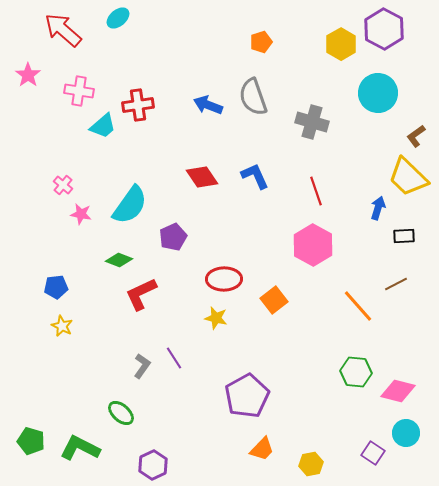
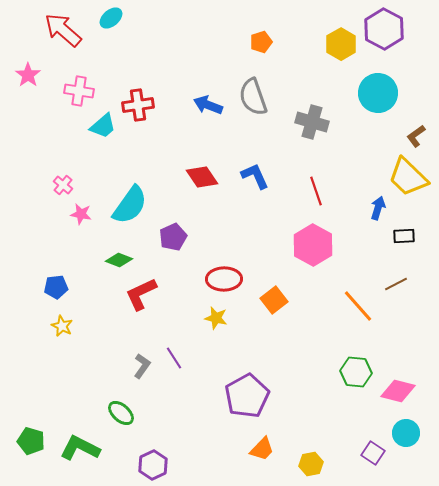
cyan ellipse at (118, 18): moved 7 px left
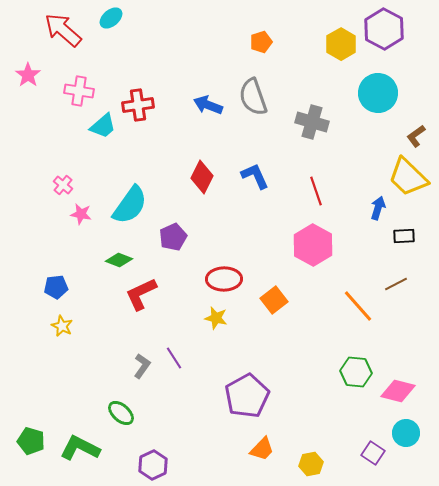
red diamond at (202, 177): rotated 60 degrees clockwise
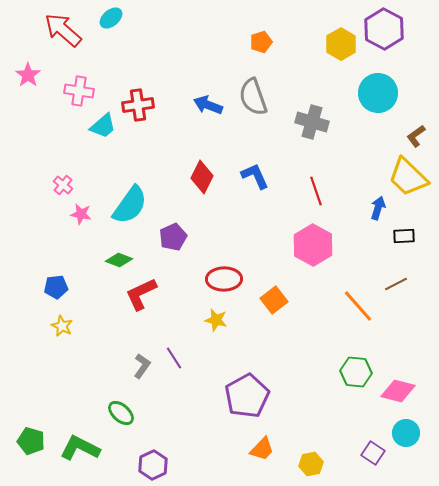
yellow star at (216, 318): moved 2 px down
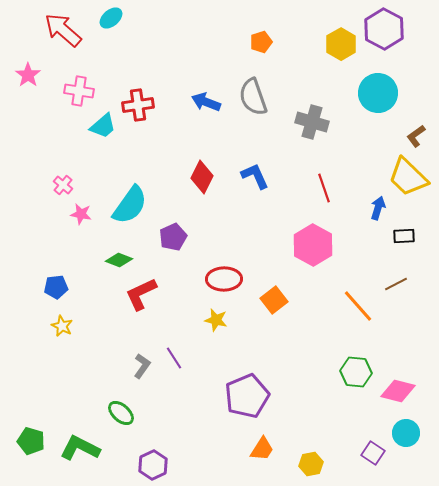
blue arrow at (208, 105): moved 2 px left, 3 px up
red line at (316, 191): moved 8 px right, 3 px up
purple pentagon at (247, 396): rotated 6 degrees clockwise
orange trapezoid at (262, 449): rotated 12 degrees counterclockwise
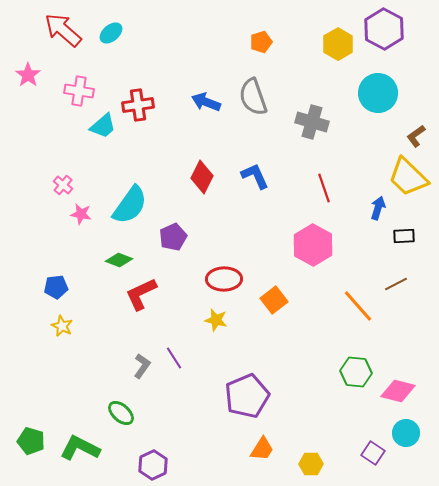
cyan ellipse at (111, 18): moved 15 px down
yellow hexagon at (341, 44): moved 3 px left
yellow hexagon at (311, 464): rotated 10 degrees clockwise
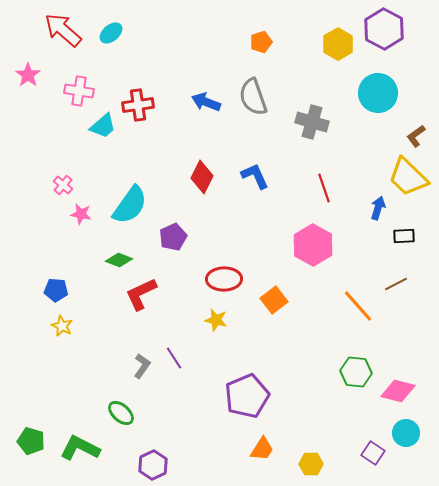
blue pentagon at (56, 287): moved 3 px down; rotated 10 degrees clockwise
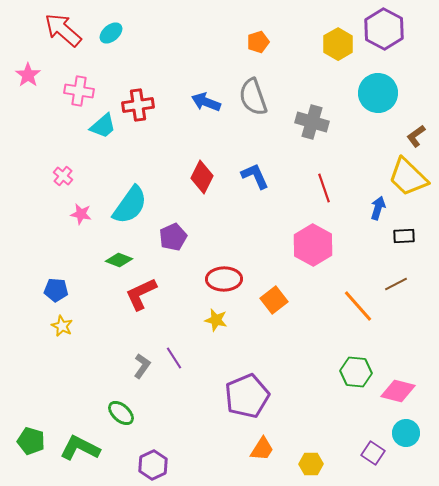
orange pentagon at (261, 42): moved 3 px left
pink cross at (63, 185): moved 9 px up
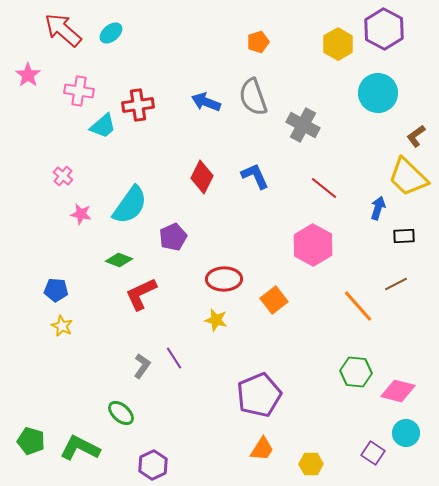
gray cross at (312, 122): moved 9 px left, 3 px down; rotated 12 degrees clockwise
red line at (324, 188): rotated 32 degrees counterclockwise
purple pentagon at (247, 396): moved 12 px right, 1 px up
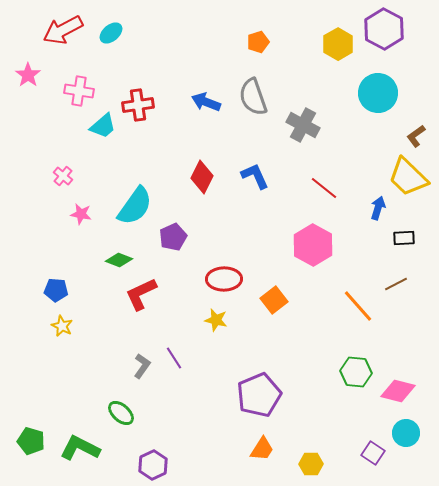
red arrow at (63, 30): rotated 69 degrees counterclockwise
cyan semicircle at (130, 205): moved 5 px right, 1 px down
black rectangle at (404, 236): moved 2 px down
